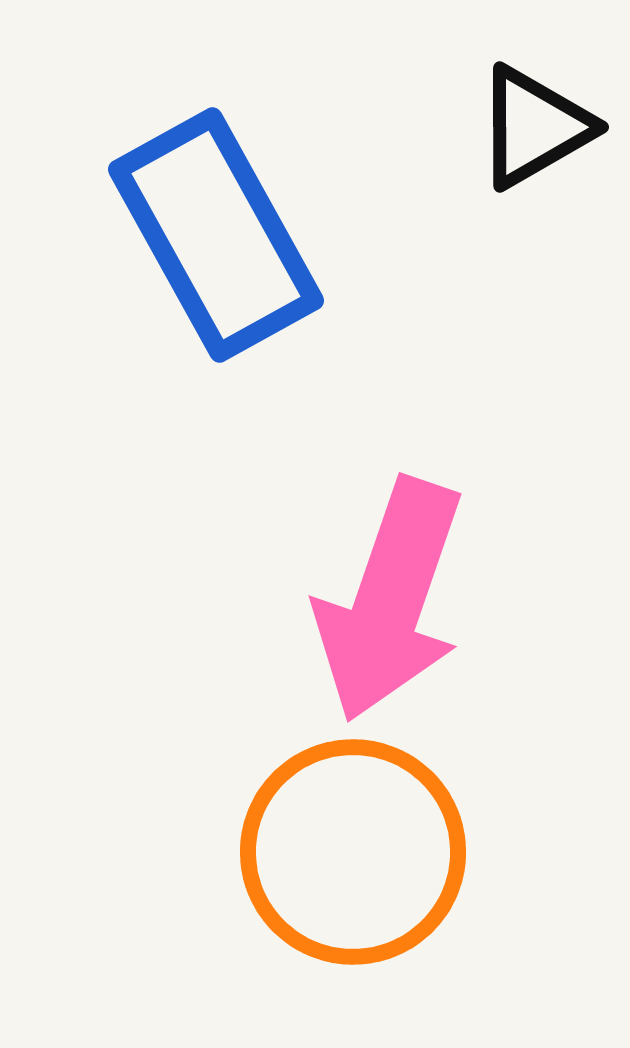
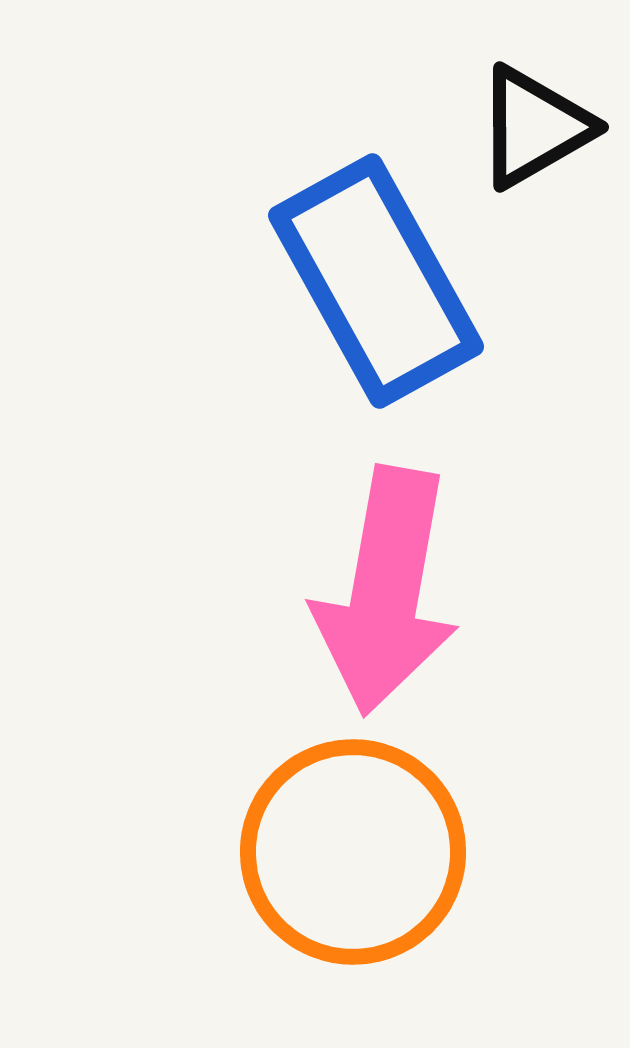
blue rectangle: moved 160 px right, 46 px down
pink arrow: moved 4 px left, 9 px up; rotated 9 degrees counterclockwise
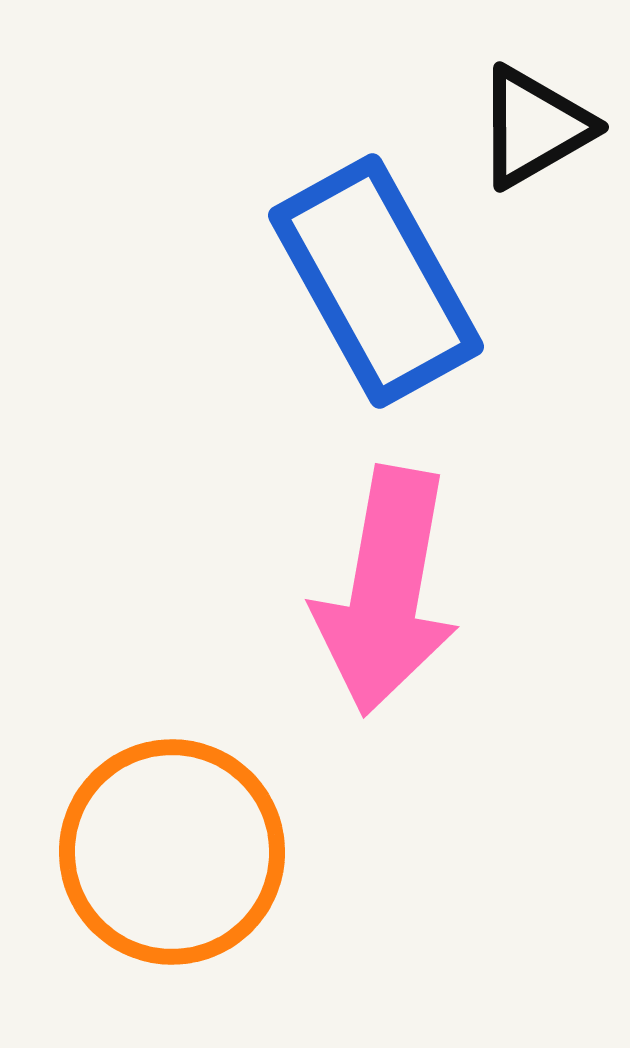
orange circle: moved 181 px left
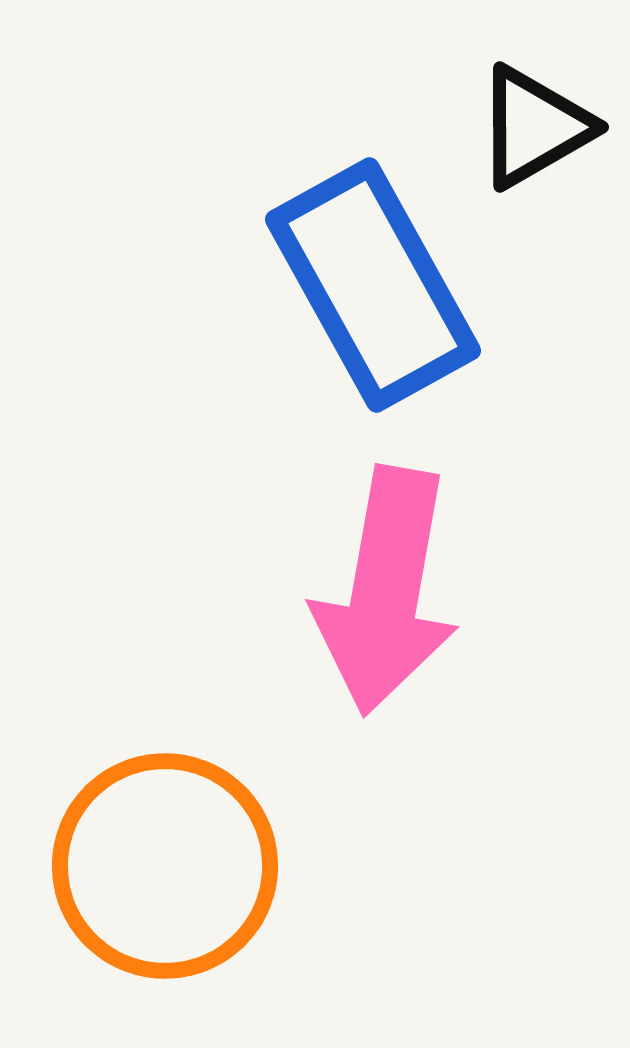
blue rectangle: moved 3 px left, 4 px down
orange circle: moved 7 px left, 14 px down
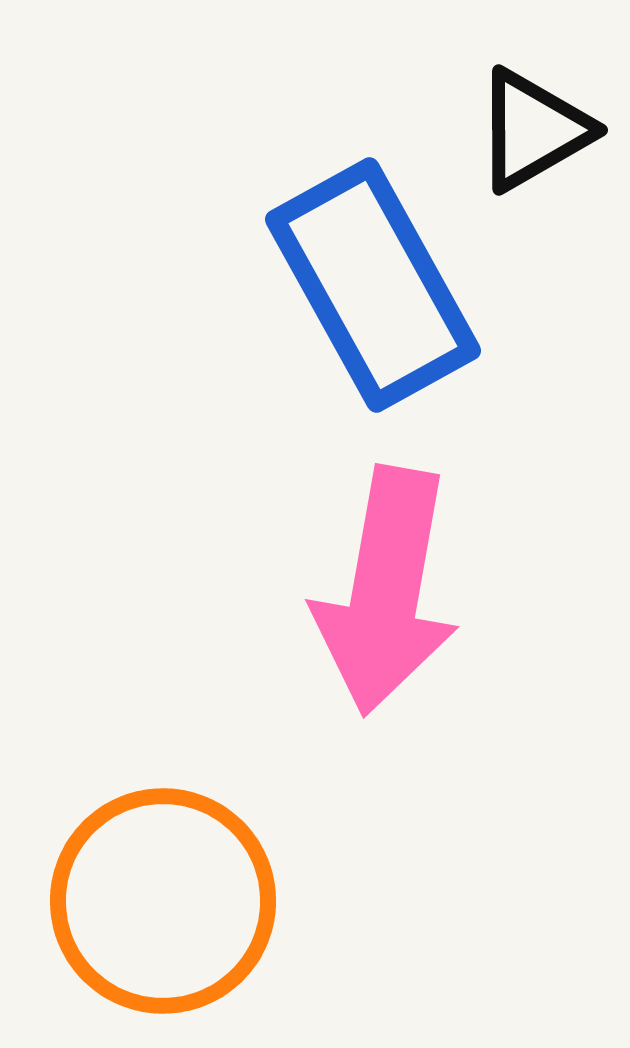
black triangle: moved 1 px left, 3 px down
orange circle: moved 2 px left, 35 px down
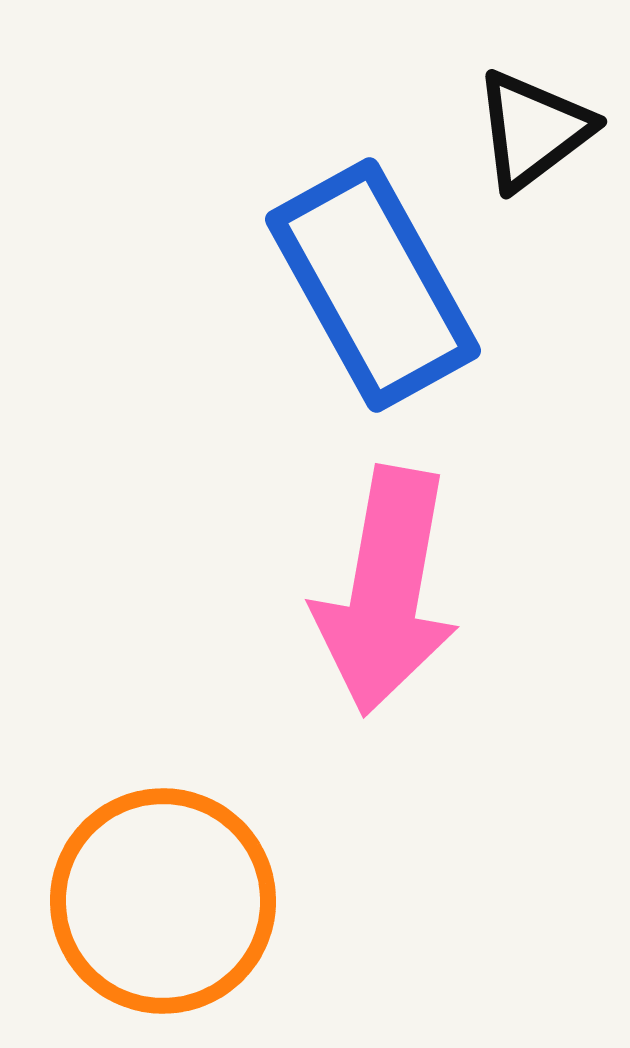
black triangle: rotated 7 degrees counterclockwise
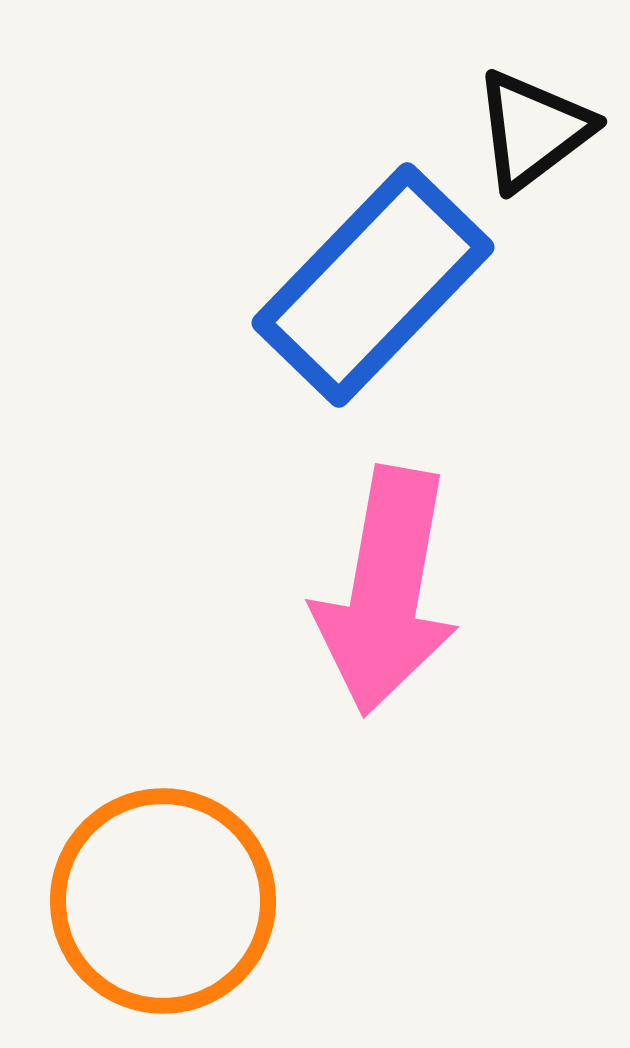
blue rectangle: rotated 73 degrees clockwise
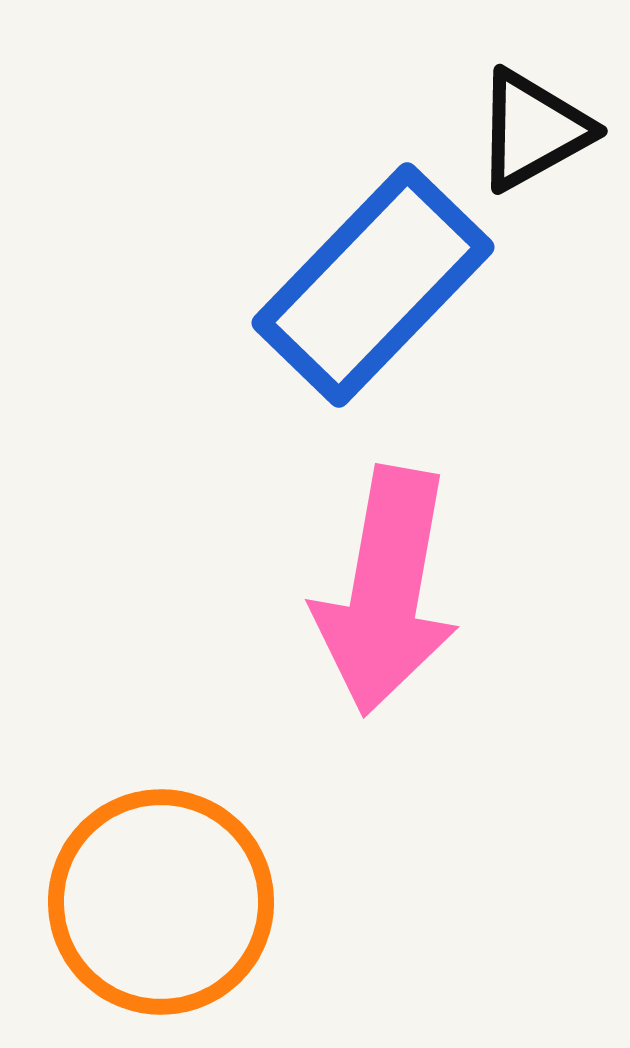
black triangle: rotated 8 degrees clockwise
orange circle: moved 2 px left, 1 px down
